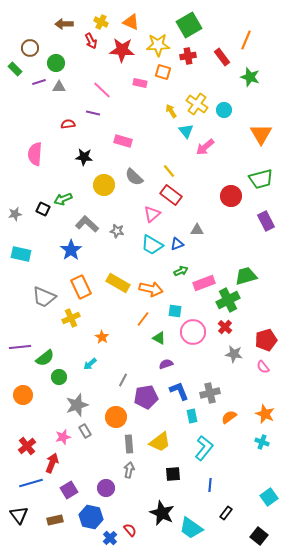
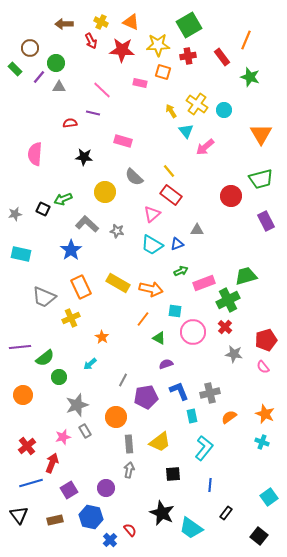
purple line at (39, 82): moved 5 px up; rotated 32 degrees counterclockwise
red semicircle at (68, 124): moved 2 px right, 1 px up
yellow circle at (104, 185): moved 1 px right, 7 px down
blue cross at (110, 538): moved 2 px down
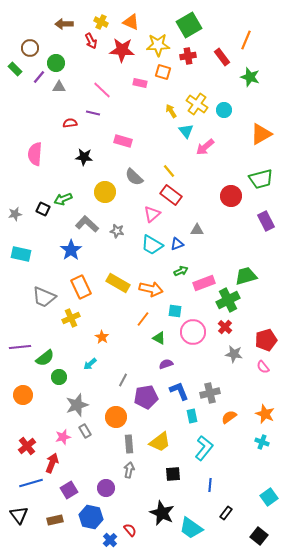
orange triangle at (261, 134): rotated 30 degrees clockwise
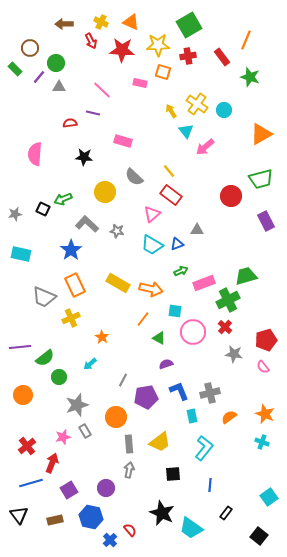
orange rectangle at (81, 287): moved 6 px left, 2 px up
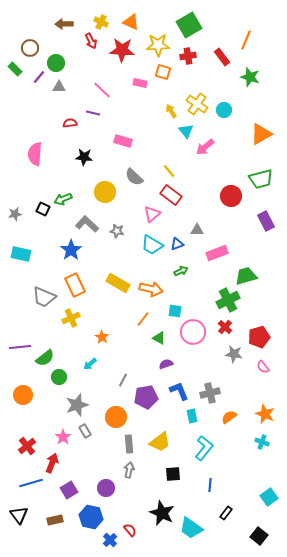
pink rectangle at (204, 283): moved 13 px right, 30 px up
red pentagon at (266, 340): moved 7 px left, 3 px up
pink star at (63, 437): rotated 21 degrees counterclockwise
